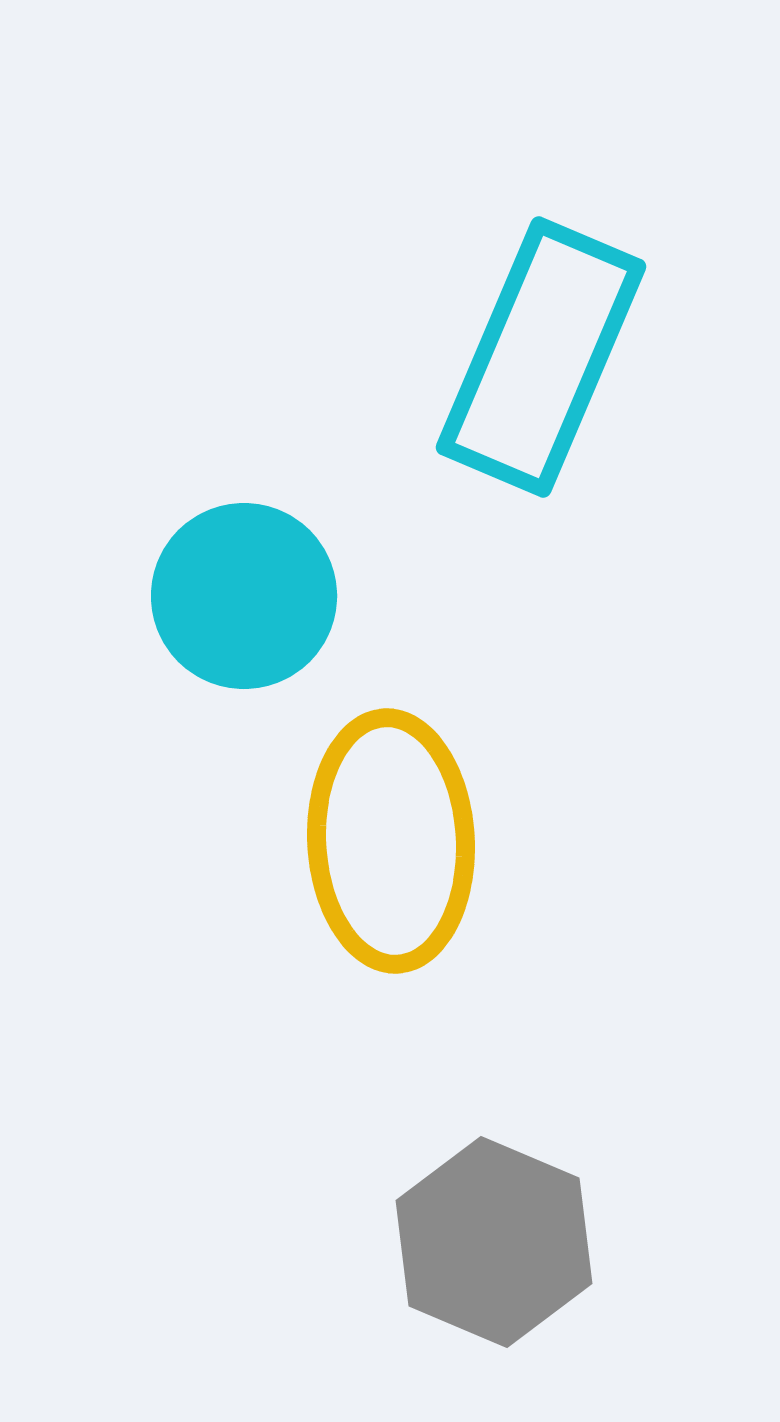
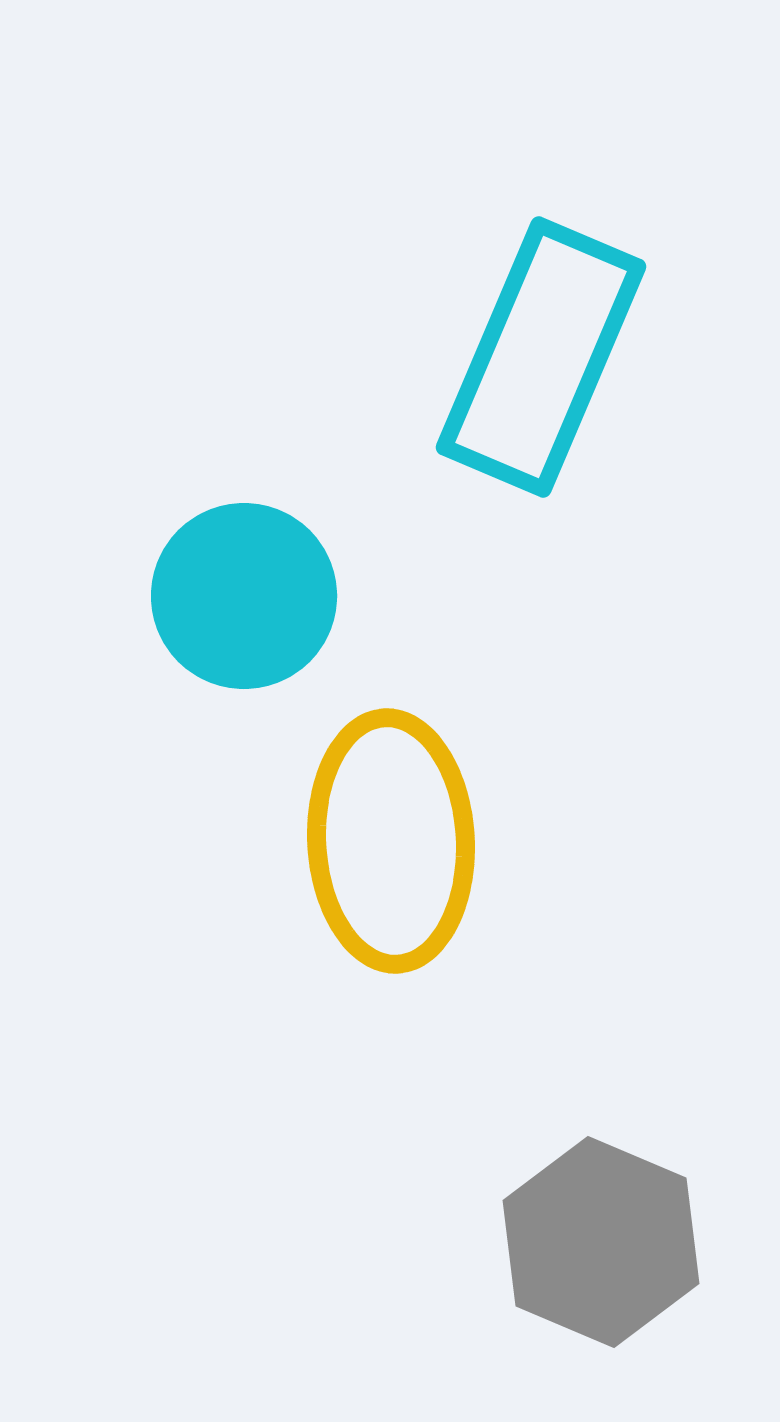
gray hexagon: moved 107 px right
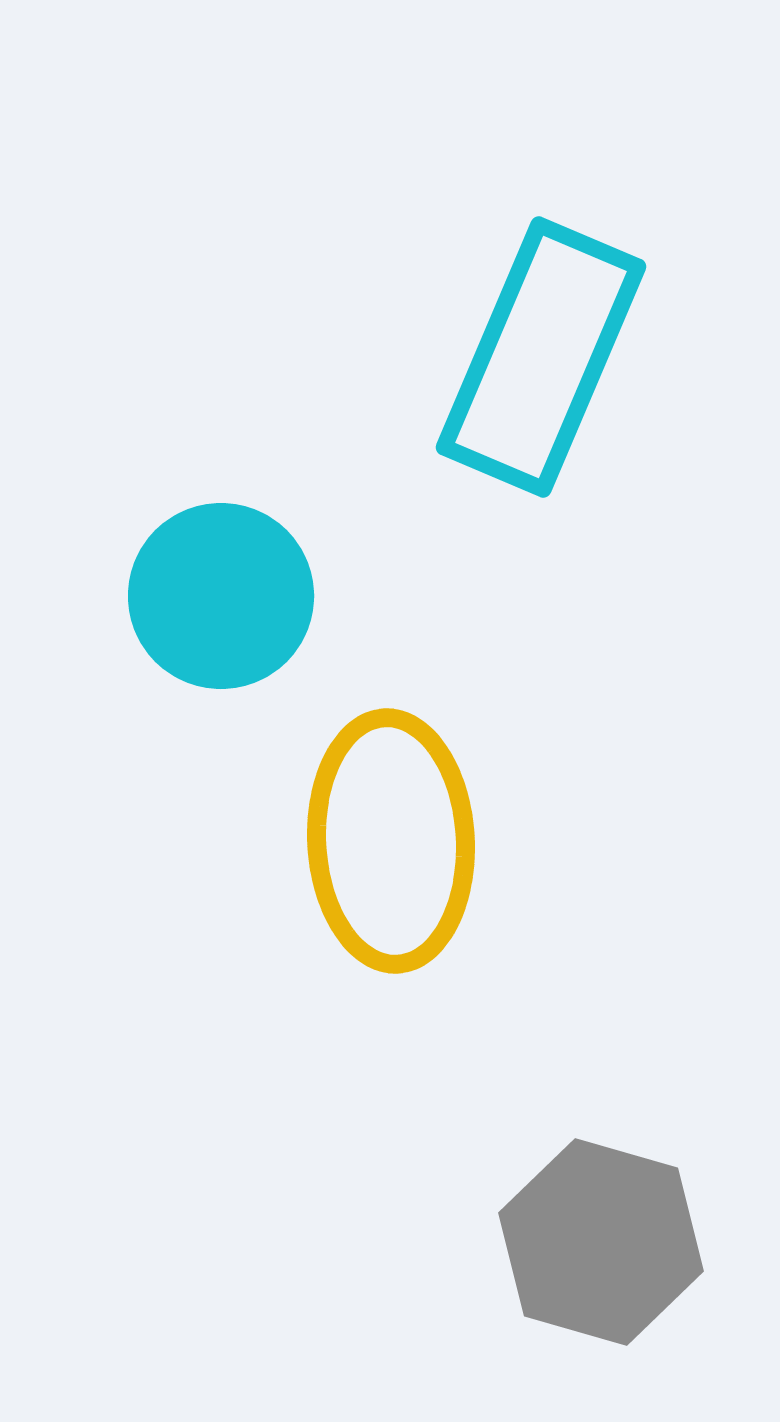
cyan circle: moved 23 px left
gray hexagon: rotated 7 degrees counterclockwise
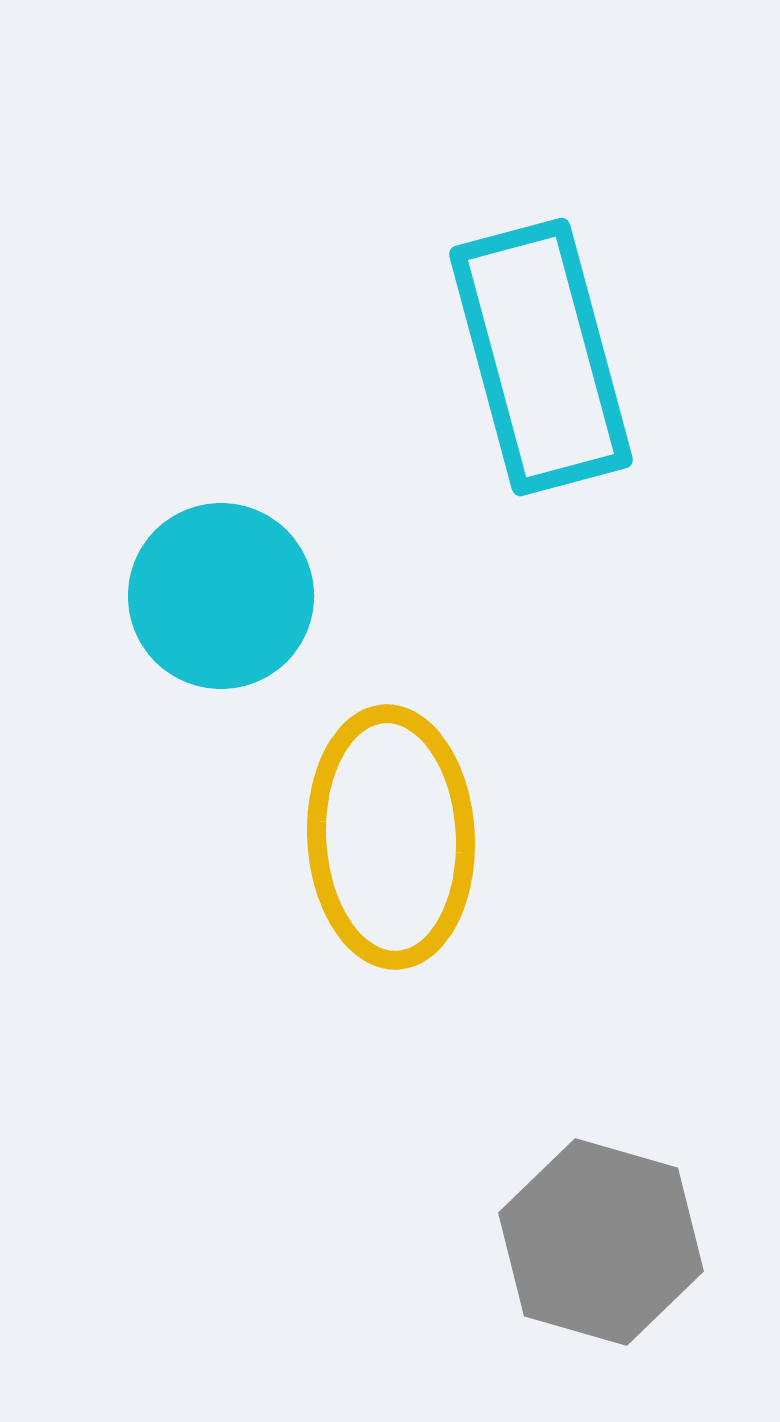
cyan rectangle: rotated 38 degrees counterclockwise
yellow ellipse: moved 4 px up
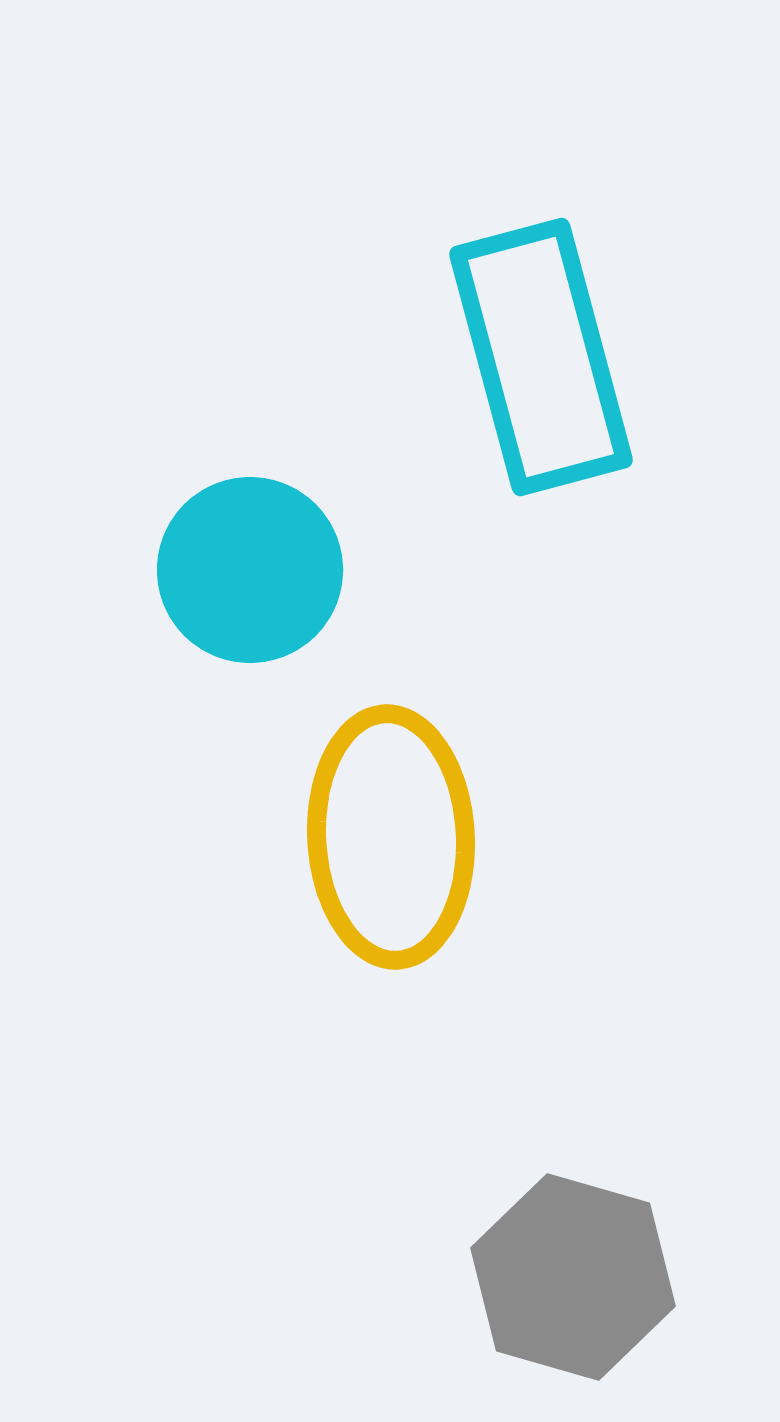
cyan circle: moved 29 px right, 26 px up
gray hexagon: moved 28 px left, 35 px down
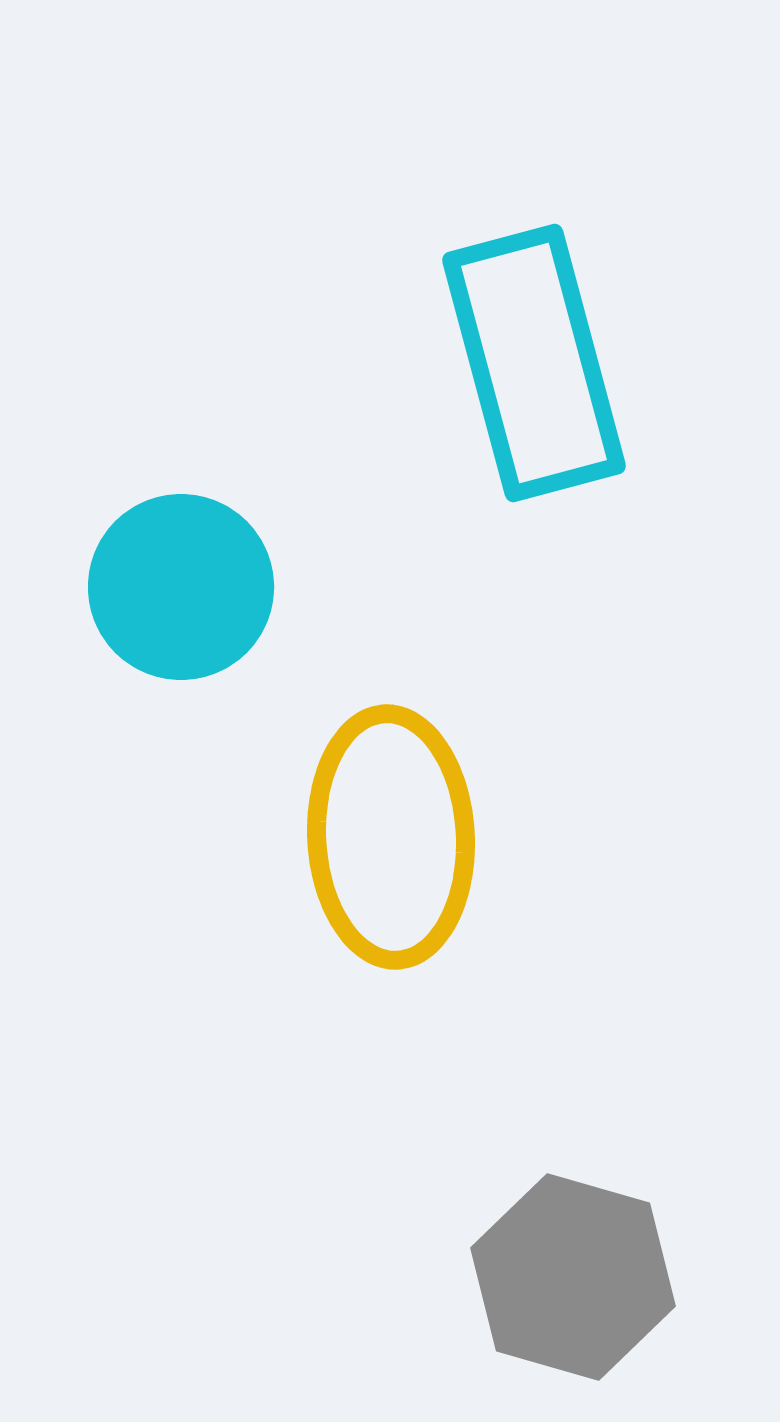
cyan rectangle: moved 7 px left, 6 px down
cyan circle: moved 69 px left, 17 px down
